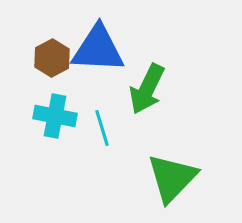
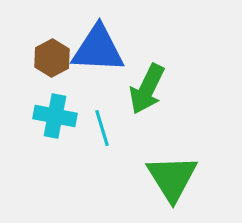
green triangle: rotated 16 degrees counterclockwise
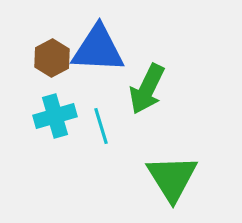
cyan cross: rotated 27 degrees counterclockwise
cyan line: moved 1 px left, 2 px up
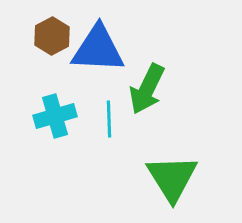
brown hexagon: moved 22 px up
cyan line: moved 8 px right, 7 px up; rotated 15 degrees clockwise
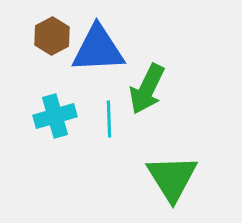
blue triangle: rotated 6 degrees counterclockwise
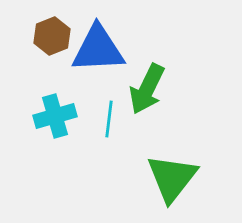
brown hexagon: rotated 6 degrees clockwise
cyan line: rotated 9 degrees clockwise
green triangle: rotated 10 degrees clockwise
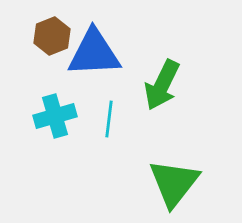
blue triangle: moved 4 px left, 4 px down
green arrow: moved 15 px right, 4 px up
green triangle: moved 2 px right, 5 px down
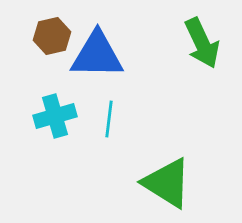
brown hexagon: rotated 9 degrees clockwise
blue triangle: moved 3 px right, 2 px down; rotated 4 degrees clockwise
green arrow: moved 40 px right, 42 px up; rotated 51 degrees counterclockwise
green triangle: moved 7 px left; rotated 36 degrees counterclockwise
